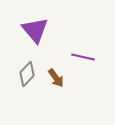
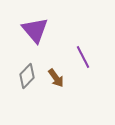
purple line: rotated 50 degrees clockwise
gray diamond: moved 2 px down
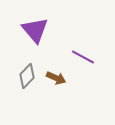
purple line: rotated 35 degrees counterclockwise
brown arrow: rotated 30 degrees counterclockwise
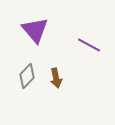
purple line: moved 6 px right, 12 px up
brown arrow: rotated 54 degrees clockwise
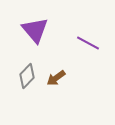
purple line: moved 1 px left, 2 px up
brown arrow: rotated 66 degrees clockwise
